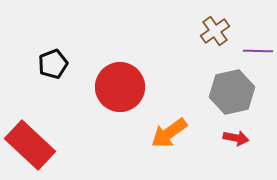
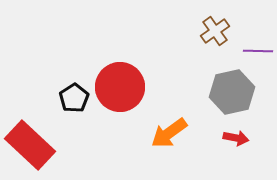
black pentagon: moved 21 px right, 34 px down; rotated 12 degrees counterclockwise
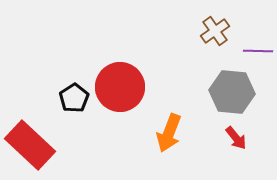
gray hexagon: rotated 18 degrees clockwise
orange arrow: rotated 33 degrees counterclockwise
red arrow: rotated 40 degrees clockwise
